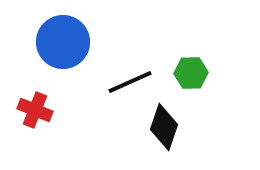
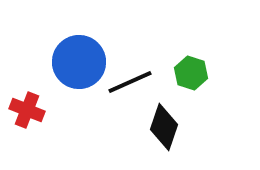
blue circle: moved 16 px right, 20 px down
green hexagon: rotated 20 degrees clockwise
red cross: moved 8 px left
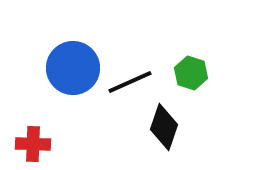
blue circle: moved 6 px left, 6 px down
red cross: moved 6 px right, 34 px down; rotated 20 degrees counterclockwise
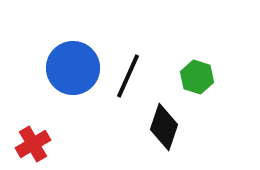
green hexagon: moved 6 px right, 4 px down
black line: moved 2 px left, 6 px up; rotated 42 degrees counterclockwise
red cross: rotated 32 degrees counterclockwise
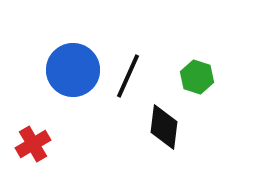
blue circle: moved 2 px down
black diamond: rotated 12 degrees counterclockwise
